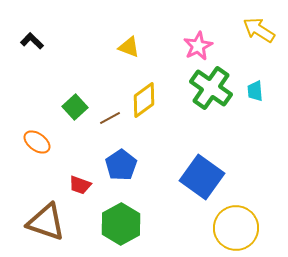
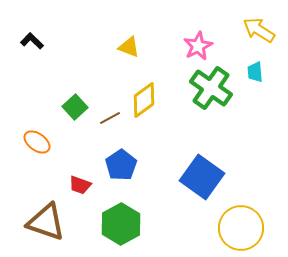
cyan trapezoid: moved 19 px up
yellow circle: moved 5 px right
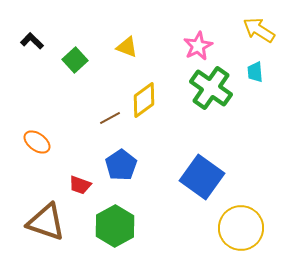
yellow triangle: moved 2 px left
green square: moved 47 px up
green hexagon: moved 6 px left, 2 px down
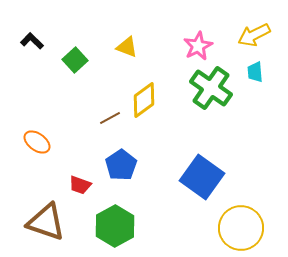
yellow arrow: moved 5 px left, 5 px down; rotated 60 degrees counterclockwise
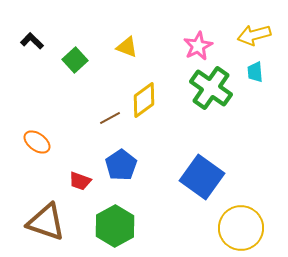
yellow arrow: rotated 12 degrees clockwise
red trapezoid: moved 4 px up
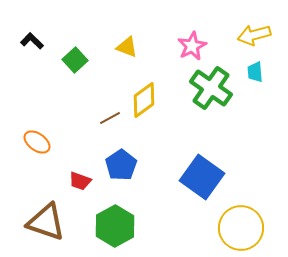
pink star: moved 6 px left
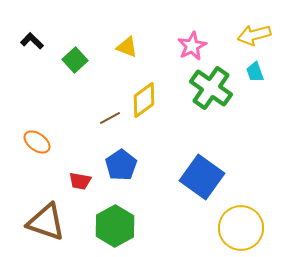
cyan trapezoid: rotated 15 degrees counterclockwise
red trapezoid: rotated 10 degrees counterclockwise
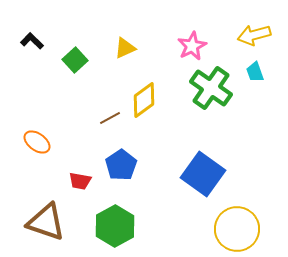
yellow triangle: moved 2 px left, 1 px down; rotated 45 degrees counterclockwise
blue square: moved 1 px right, 3 px up
yellow circle: moved 4 px left, 1 px down
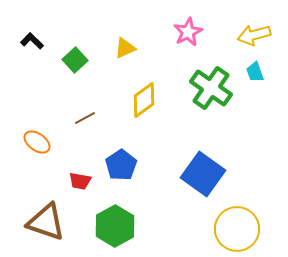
pink star: moved 4 px left, 14 px up
brown line: moved 25 px left
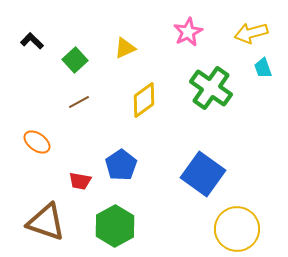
yellow arrow: moved 3 px left, 2 px up
cyan trapezoid: moved 8 px right, 4 px up
brown line: moved 6 px left, 16 px up
